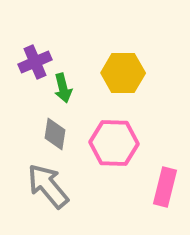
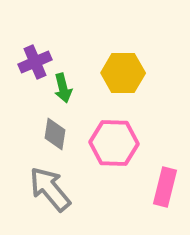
gray arrow: moved 2 px right, 3 px down
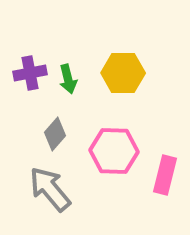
purple cross: moved 5 px left, 11 px down; rotated 12 degrees clockwise
green arrow: moved 5 px right, 9 px up
gray diamond: rotated 32 degrees clockwise
pink hexagon: moved 8 px down
pink rectangle: moved 12 px up
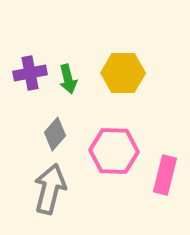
gray arrow: rotated 54 degrees clockwise
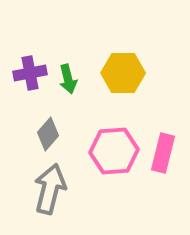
gray diamond: moved 7 px left
pink hexagon: rotated 6 degrees counterclockwise
pink rectangle: moved 2 px left, 22 px up
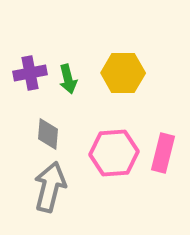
gray diamond: rotated 36 degrees counterclockwise
pink hexagon: moved 2 px down
gray arrow: moved 2 px up
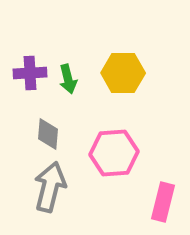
purple cross: rotated 8 degrees clockwise
pink rectangle: moved 49 px down
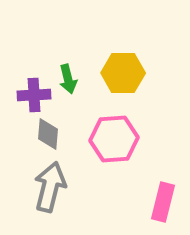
purple cross: moved 4 px right, 22 px down
pink hexagon: moved 14 px up
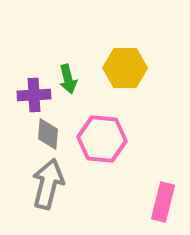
yellow hexagon: moved 2 px right, 5 px up
pink hexagon: moved 12 px left; rotated 9 degrees clockwise
gray arrow: moved 2 px left, 3 px up
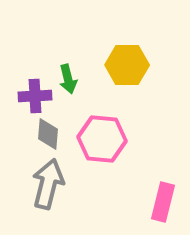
yellow hexagon: moved 2 px right, 3 px up
purple cross: moved 1 px right, 1 px down
